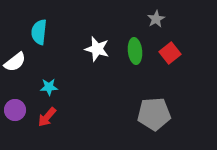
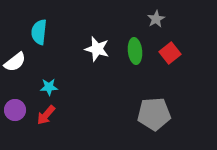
red arrow: moved 1 px left, 2 px up
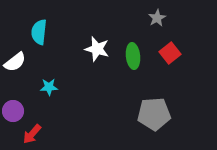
gray star: moved 1 px right, 1 px up
green ellipse: moved 2 px left, 5 px down
purple circle: moved 2 px left, 1 px down
red arrow: moved 14 px left, 19 px down
